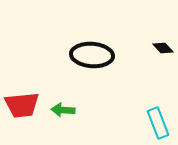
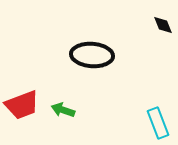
black diamond: moved 23 px up; rotated 20 degrees clockwise
red trapezoid: rotated 15 degrees counterclockwise
green arrow: rotated 15 degrees clockwise
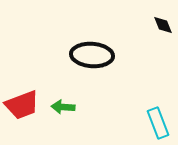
green arrow: moved 3 px up; rotated 15 degrees counterclockwise
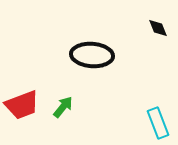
black diamond: moved 5 px left, 3 px down
green arrow: rotated 125 degrees clockwise
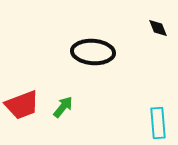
black ellipse: moved 1 px right, 3 px up
cyan rectangle: rotated 16 degrees clockwise
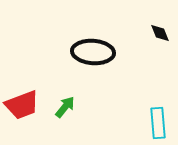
black diamond: moved 2 px right, 5 px down
green arrow: moved 2 px right
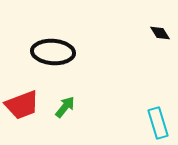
black diamond: rotated 10 degrees counterclockwise
black ellipse: moved 40 px left
cyan rectangle: rotated 12 degrees counterclockwise
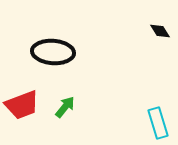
black diamond: moved 2 px up
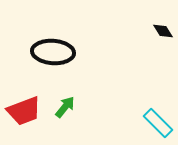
black diamond: moved 3 px right
red trapezoid: moved 2 px right, 6 px down
cyan rectangle: rotated 28 degrees counterclockwise
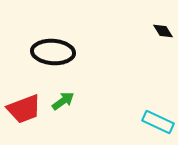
green arrow: moved 2 px left, 6 px up; rotated 15 degrees clockwise
red trapezoid: moved 2 px up
cyan rectangle: moved 1 px up; rotated 20 degrees counterclockwise
